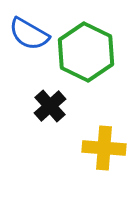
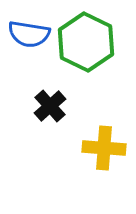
blue semicircle: rotated 21 degrees counterclockwise
green hexagon: moved 10 px up
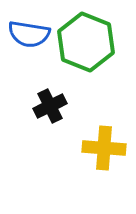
green hexagon: rotated 4 degrees counterclockwise
black cross: rotated 16 degrees clockwise
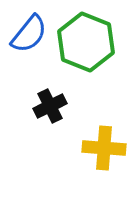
blue semicircle: rotated 60 degrees counterclockwise
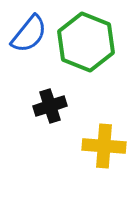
black cross: rotated 8 degrees clockwise
yellow cross: moved 2 px up
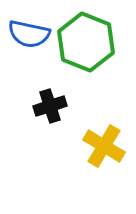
blue semicircle: rotated 63 degrees clockwise
yellow cross: rotated 27 degrees clockwise
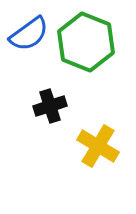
blue semicircle: rotated 48 degrees counterclockwise
yellow cross: moved 6 px left
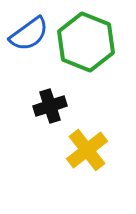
yellow cross: moved 11 px left, 4 px down; rotated 21 degrees clockwise
